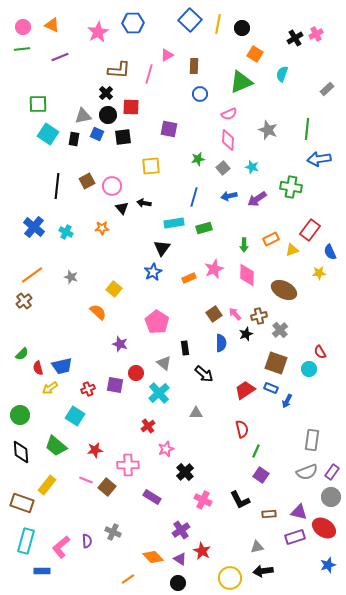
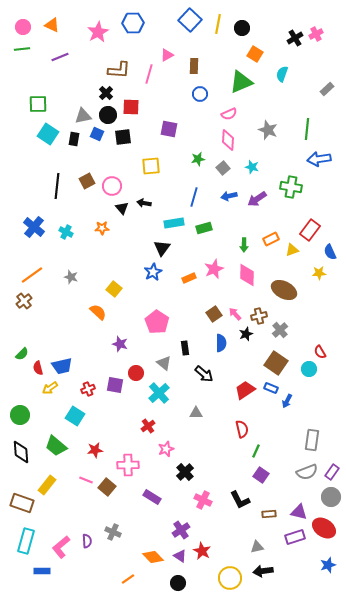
brown square at (276, 363): rotated 15 degrees clockwise
purple triangle at (180, 559): moved 3 px up
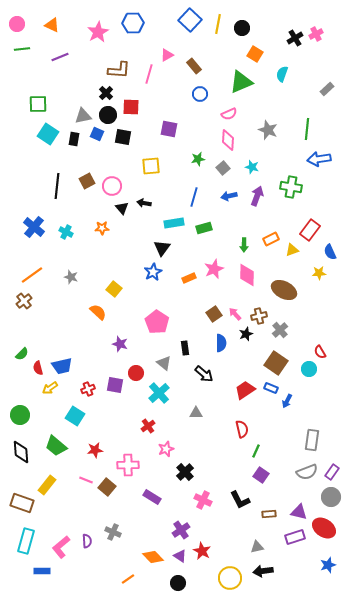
pink circle at (23, 27): moved 6 px left, 3 px up
brown rectangle at (194, 66): rotated 42 degrees counterclockwise
black square at (123, 137): rotated 18 degrees clockwise
purple arrow at (257, 199): moved 3 px up; rotated 144 degrees clockwise
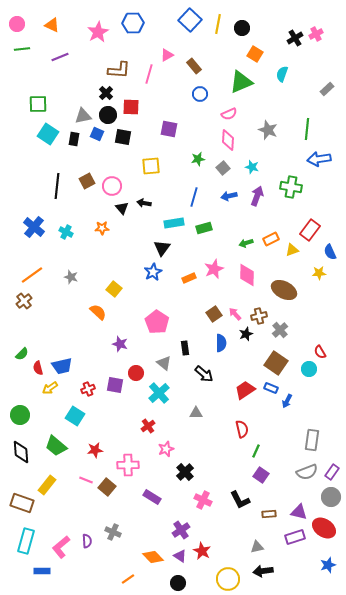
green arrow at (244, 245): moved 2 px right, 2 px up; rotated 72 degrees clockwise
yellow circle at (230, 578): moved 2 px left, 1 px down
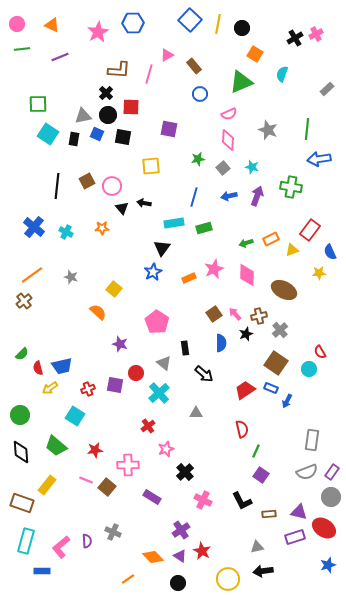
black L-shape at (240, 500): moved 2 px right, 1 px down
